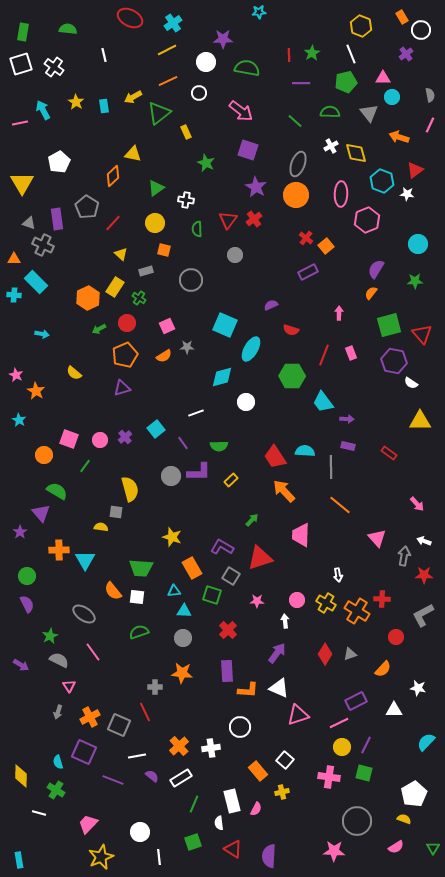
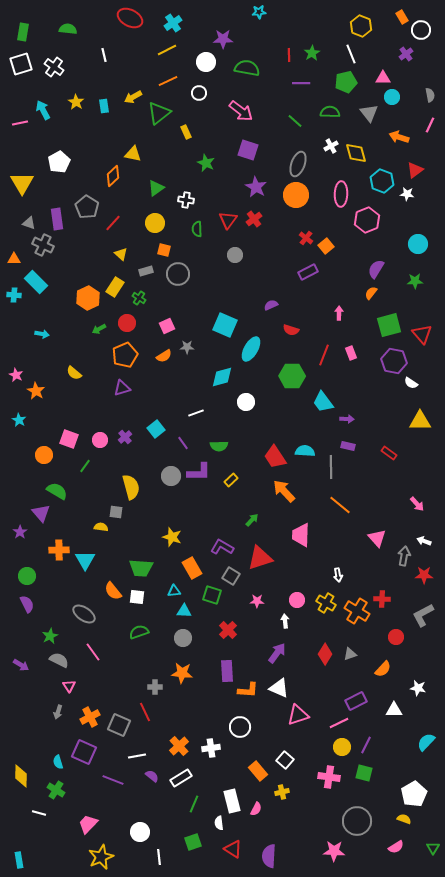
gray circle at (191, 280): moved 13 px left, 6 px up
yellow semicircle at (130, 489): moved 1 px right, 2 px up
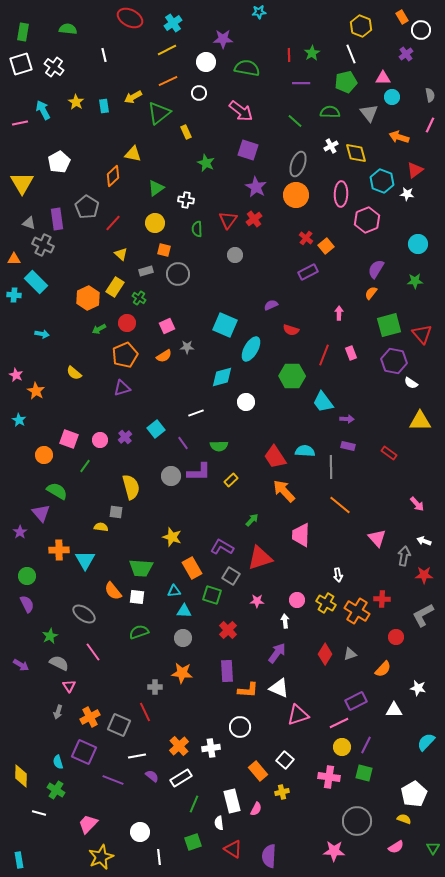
gray semicircle at (59, 660): moved 3 px down
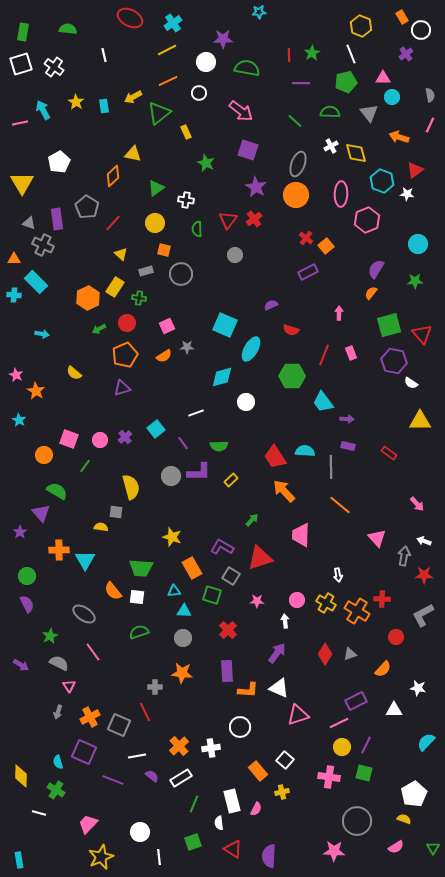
gray circle at (178, 274): moved 3 px right
green cross at (139, 298): rotated 24 degrees counterclockwise
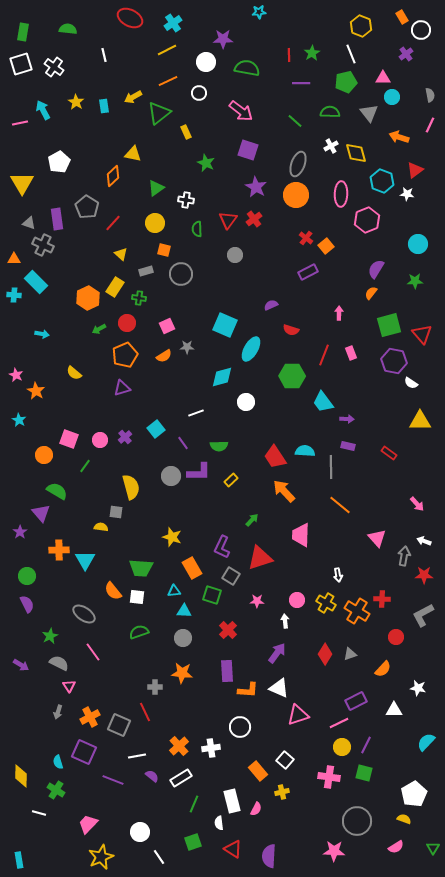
purple L-shape at (222, 547): rotated 95 degrees counterclockwise
white line at (159, 857): rotated 28 degrees counterclockwise
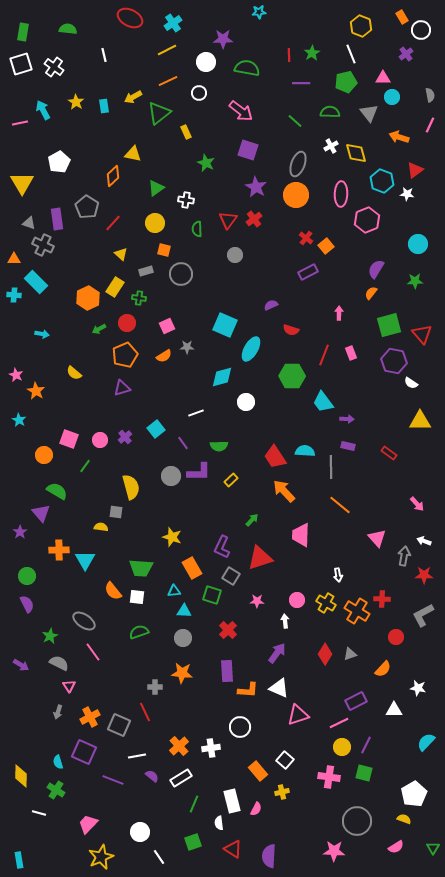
gray ellipse at (84, 614): moved 7 px down
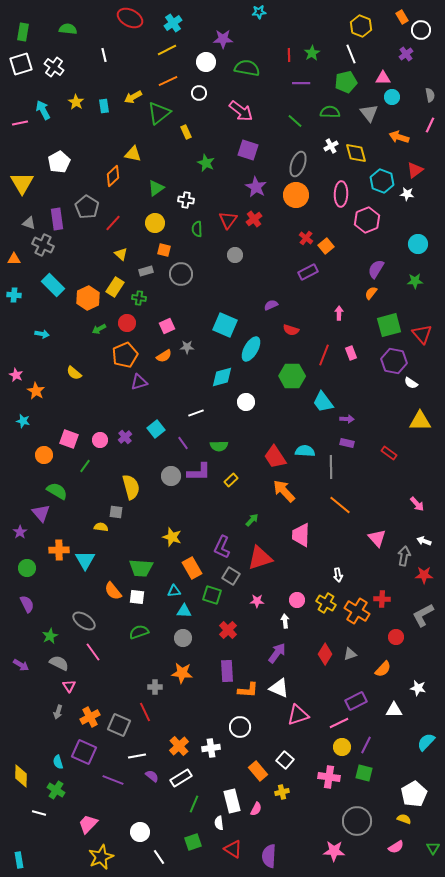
cyan rectangle at (36, 282): moved 17 px right, 3 px down
purple triangle at (122, 388): moved 17 px right, 6 px up
cyan star at (19, 420): moved 4 px right, 1 px down; rotated 16 degrees counterclockwise
purple rectangle at (348, 446): moved 1 px left, 3 px up
green circle at (27, 576): moved 8 px up
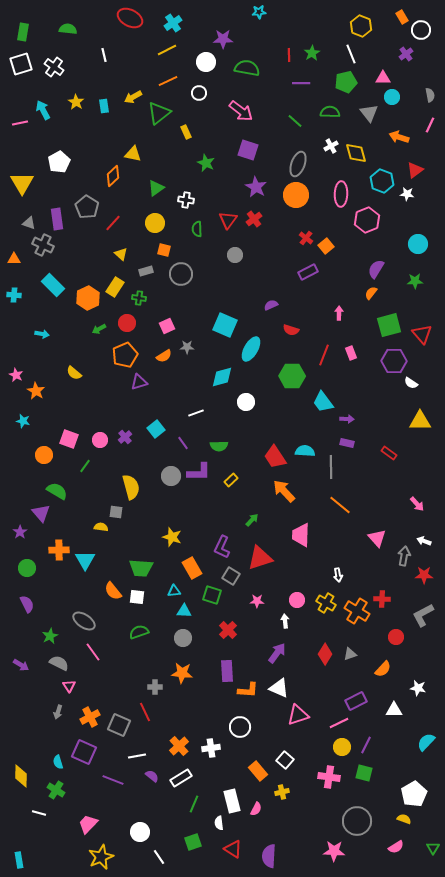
purple hexagon at (394, 361): rotated 10 degrees counterclockwise
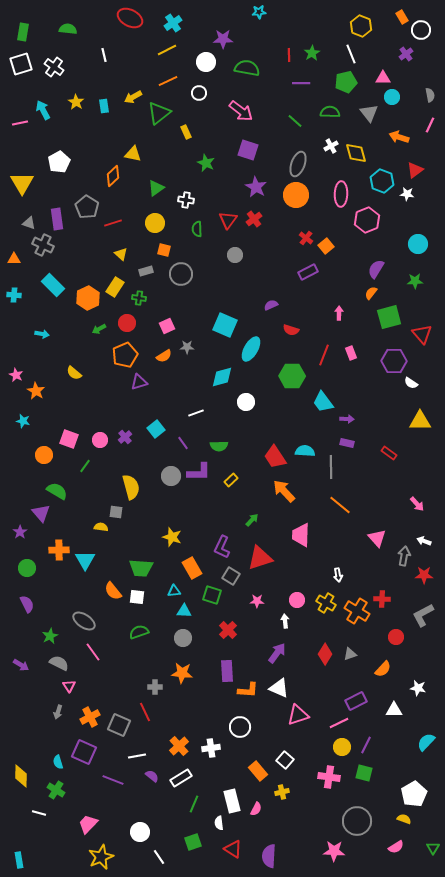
red line at (113, 223): rotated 30 degrees clockwise
green square at (389, 325): moved 8 px up
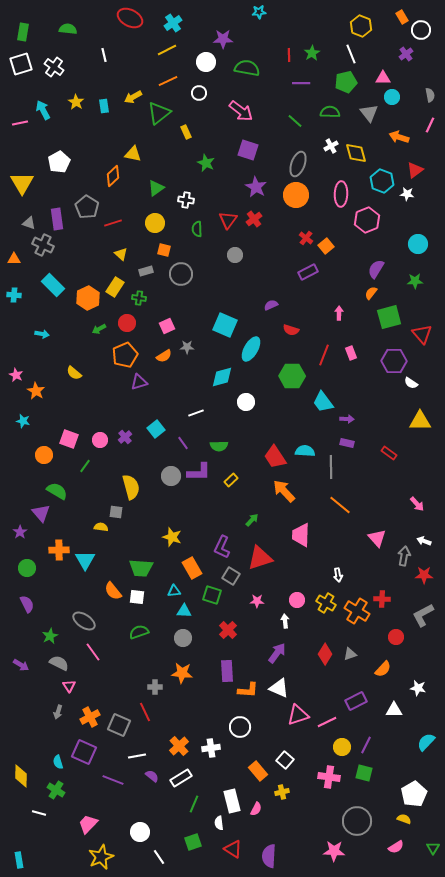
pink line at (339, 723): moved 12 px left, 1 px up
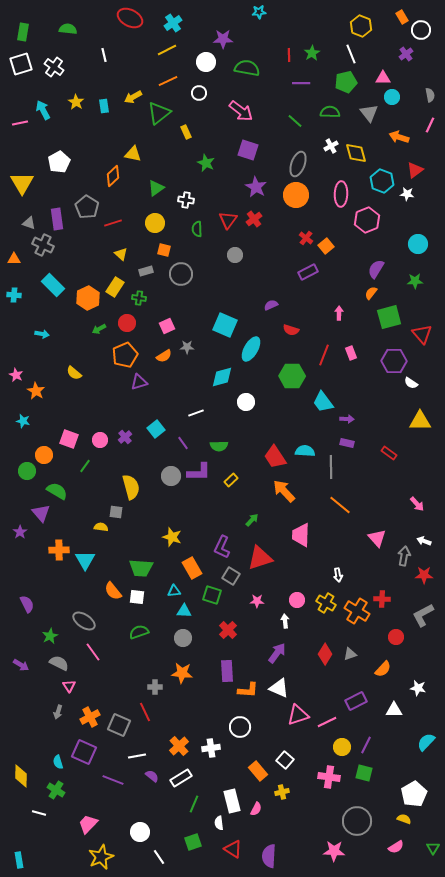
green circle at (27, 568): moved 97 px up
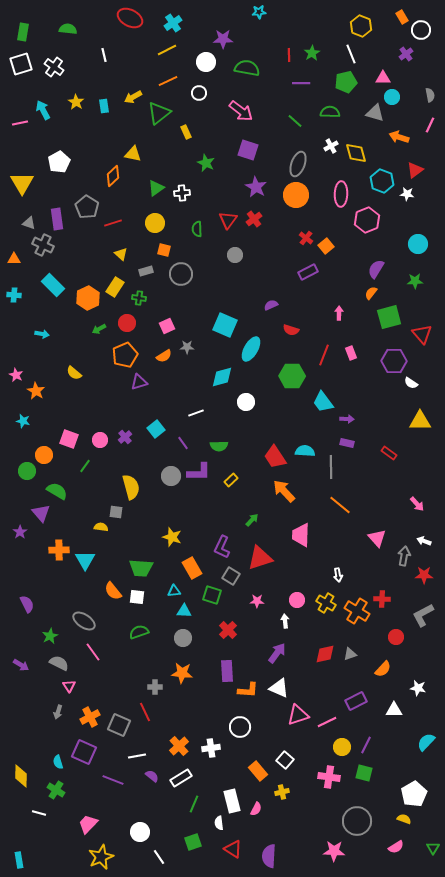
gray triangle at (369, 113): moved 6 px right; rotated 36 degrees counterclockwise
white cross at (186, 200): moved 4 px left, 7 px up; rotated 14 degrees counterclockwise
red diamond at (325, 654): rotated 45 degrees clockwise
